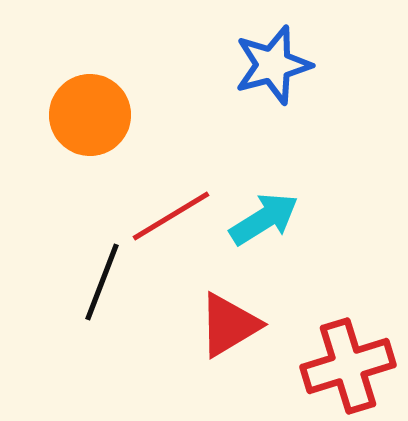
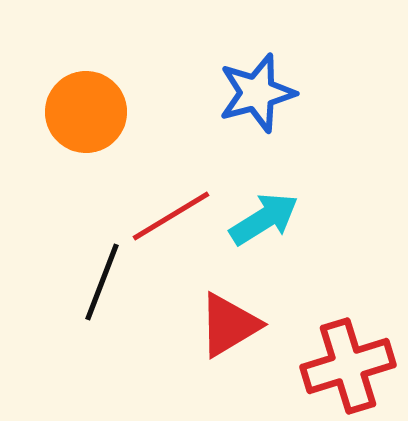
blue star: moved 16 px left, 28 px down
orange circle: moved 4 px left, 3 px up
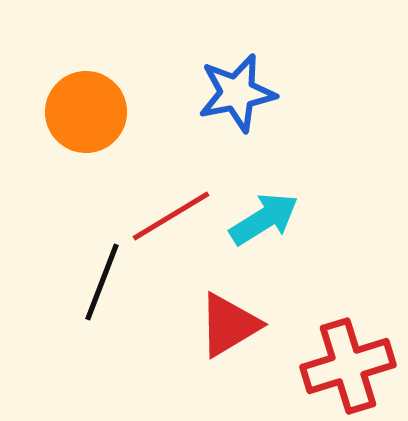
blue star: moved 20 px left; rotated 4 degrees clockwise
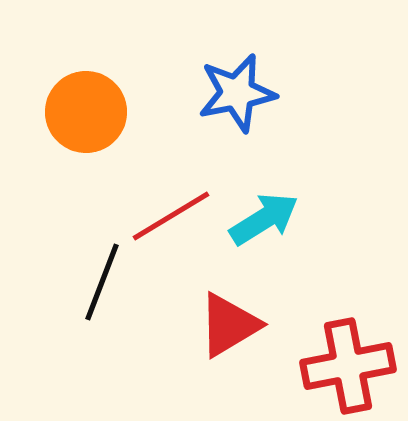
red cross: rotated 6 degrees clockwise
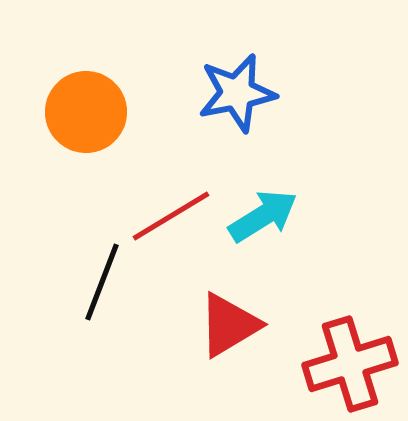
cyan arrow: moved 1 px left, 3 px up
red cross: moved 2 px right, 2 px up; rotated 6 degrees counterclockwise
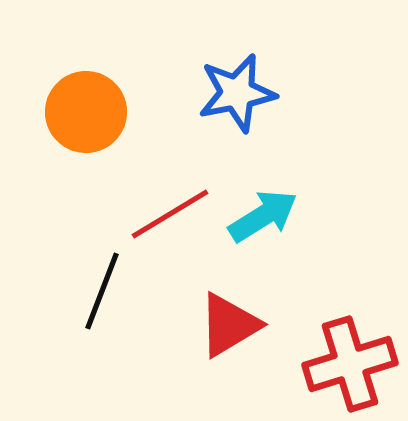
red line: moved 1 px left, 2 px up
black line: moved 9 px down
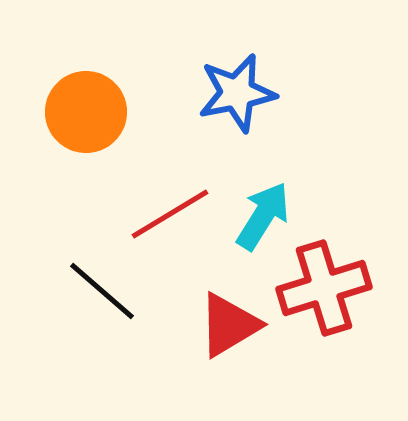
cyan arrow: rotated 26 degrees counterclockwise
black line: rotated 70 degrees counterclockwise
red cross: moved 26 px left, 76 px up
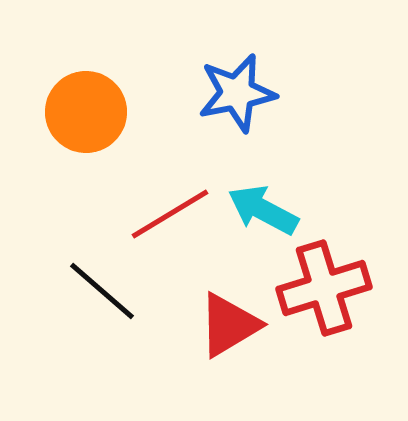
cyan arrow: moved 6 px up; rotated 94 degrees counterclockwise
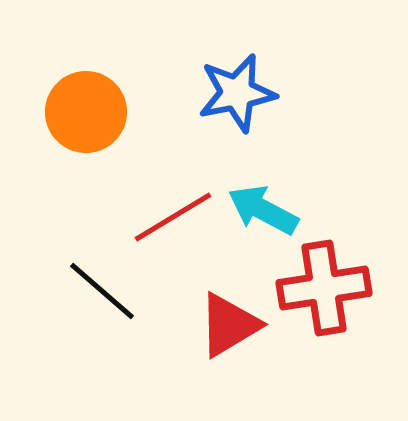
red line: moved 3 px right, 3 px down
red cross: rotated 8 degrees clockwise
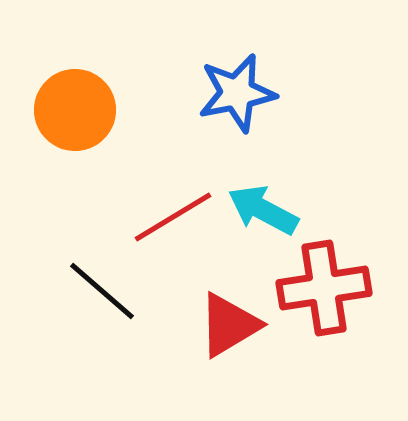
orange circle: moved 11 px left, 2 px up
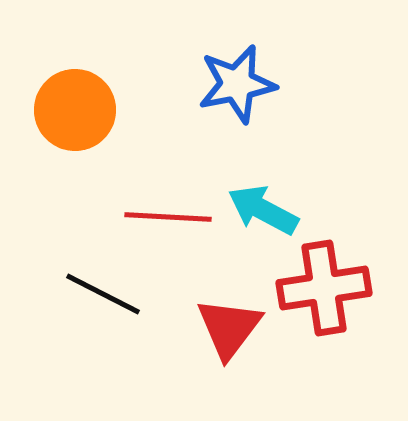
blue star: moved 9 px up
red line: moved 5 px left; rotated 34 degrees clockwise
black line: moved 1 px right, 3 px down; rotated 14 degrees counterclockwise
red triangle: moved 3 px down; rotated 22 degrees counterclockwise
